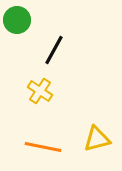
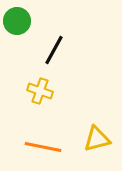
green circle: moved 1 px down
yellow cross: rotated 15 degrees counterclockwise
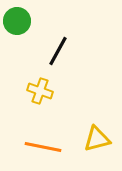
black line: moved 4 px right, 1 px down
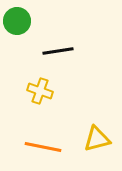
black line: rotated 52 degrees clockwise
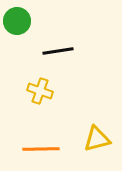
orange line: moved 2 px left, 2 px down; rotated 12 degrees counterclockwise
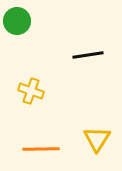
black line: moved 30 px right, 4 px down
yellow cross: moved 9 px left
yellow triangle: rotated 44 degrees counterclockwise
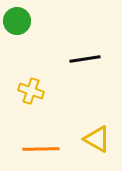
black line: moved 3 px left, 4 px down
yellow triangle: rotated 32 degrees counterclockwise
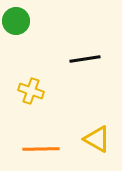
green circle: moved 1 px left
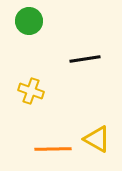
green circle: moved 13 px right
orange line: moved 12 px right
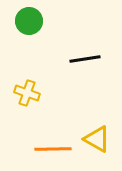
yellow cross: moved 4 px left, 2 px down
